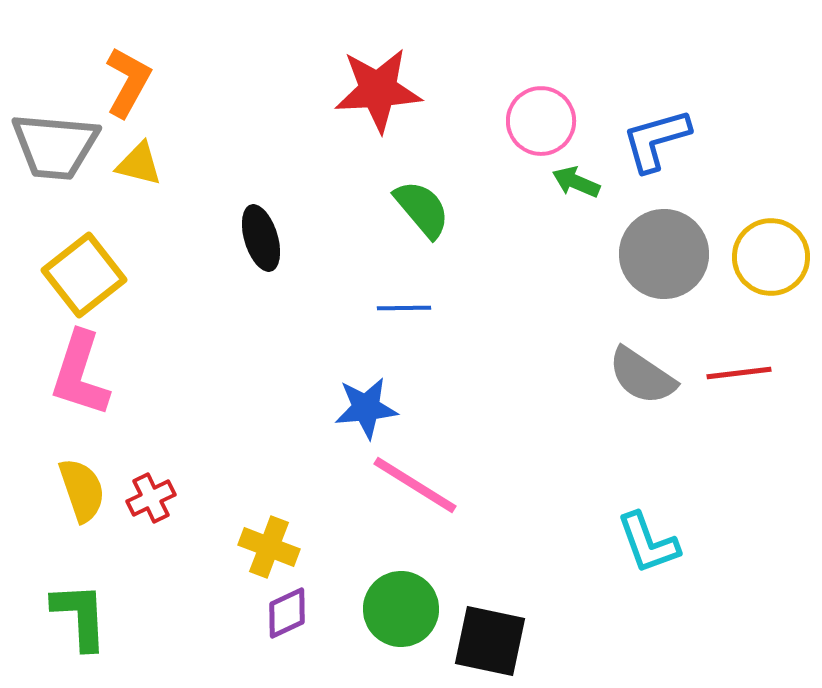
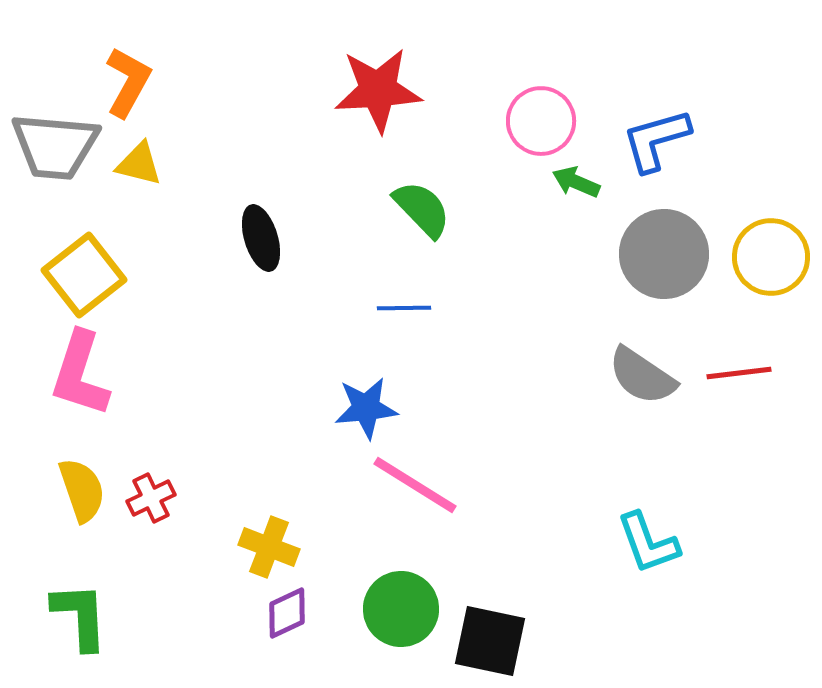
green semicircle: rotated 4 degrees counterclockwise
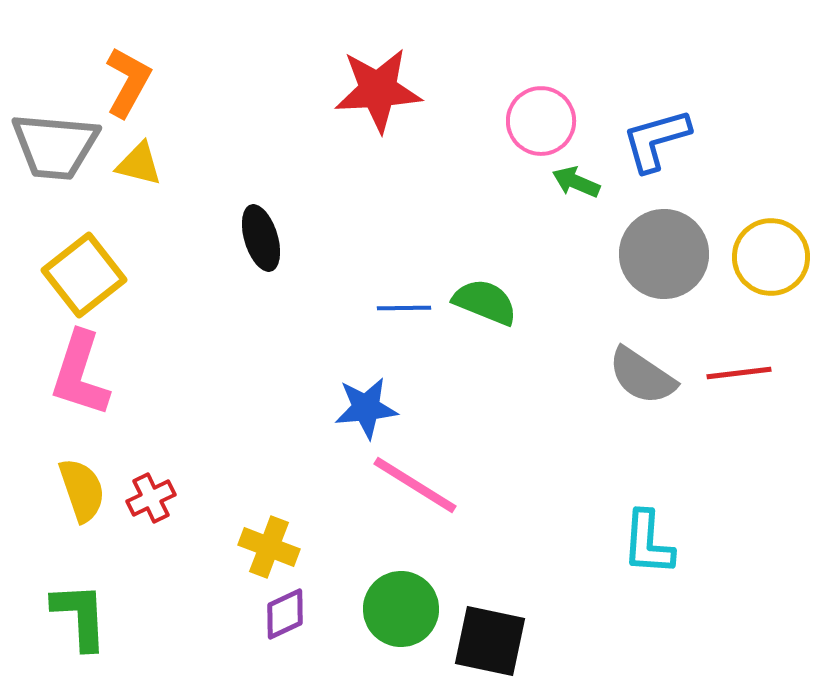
green semicircle: moved 63 px right, 93 px down; rotated 24 degrees counterclockwise
cyan L-shape: rotated 24 degrees clockwise
purple diamond: moved 2 px left, 1 px down
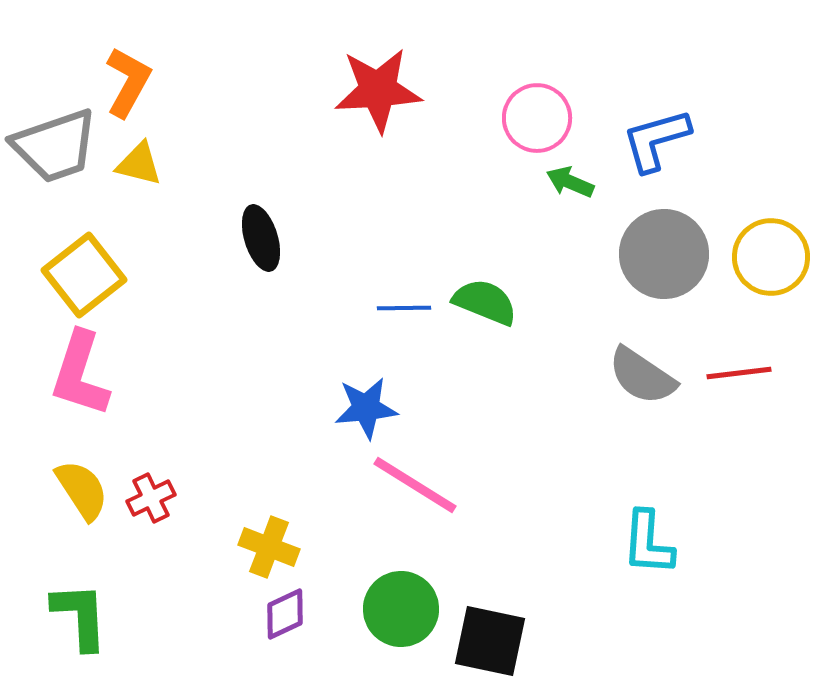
pink circle: moved 4 px left, 3 px up
gray trapezoid: rotated 24 degrees counterclockwise
green arrow: moved 6 px left
yellow semicircle: rotated 14 degrees counterclockwise
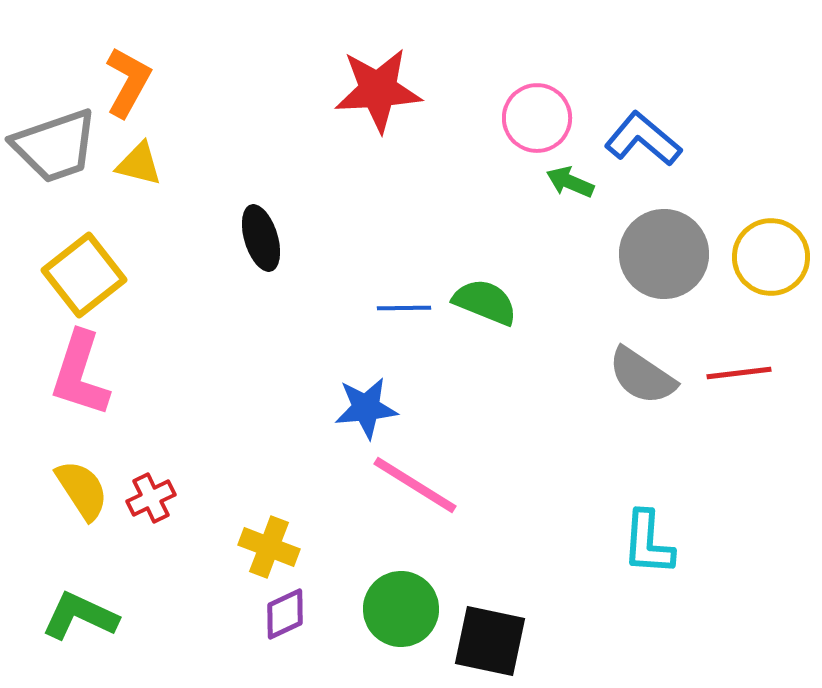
blue L-shape: moved 13 px left, 1 px up; rotated 56 degrees clockwise
green L-shape: rotated 62 degrees counterclockwise
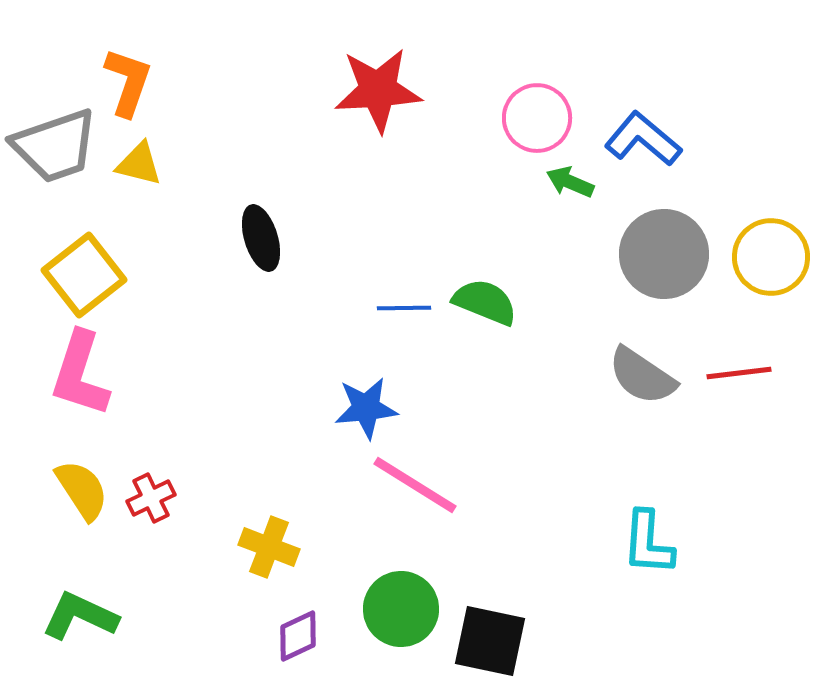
orange L-shape: rotated 10 degrees counterclockwise
purple diamond: moved 13 px right, 22 px down
